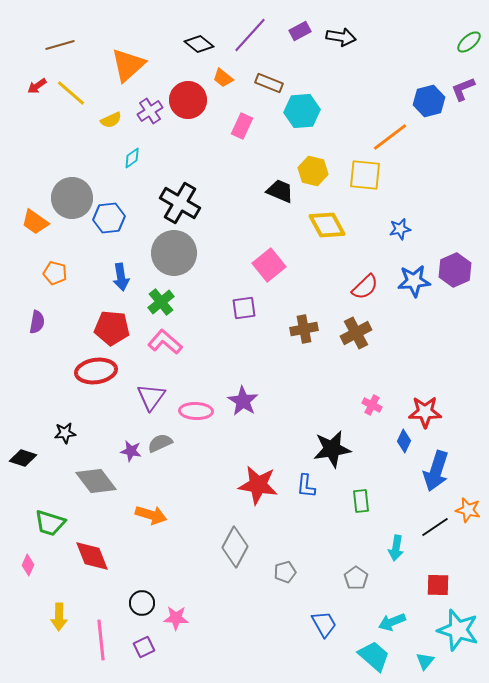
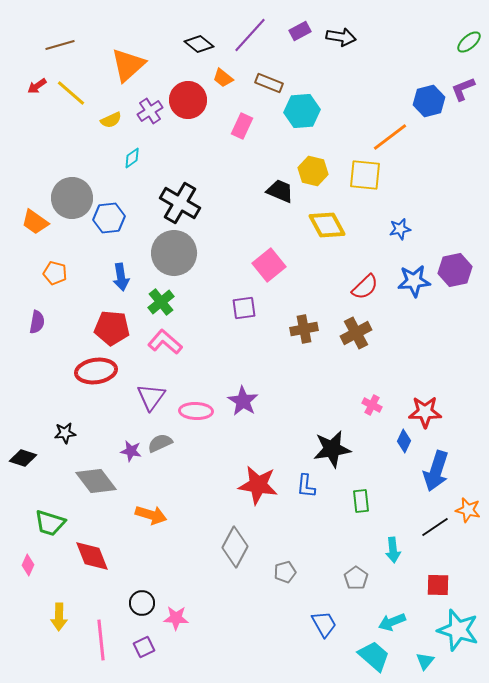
purple hexagon at (455, 270): rotated 12 degrees clockwise
cyan arrow at (396, 548): moved 3 px left, 2 px down; rotated 15 degrees counterclockwise
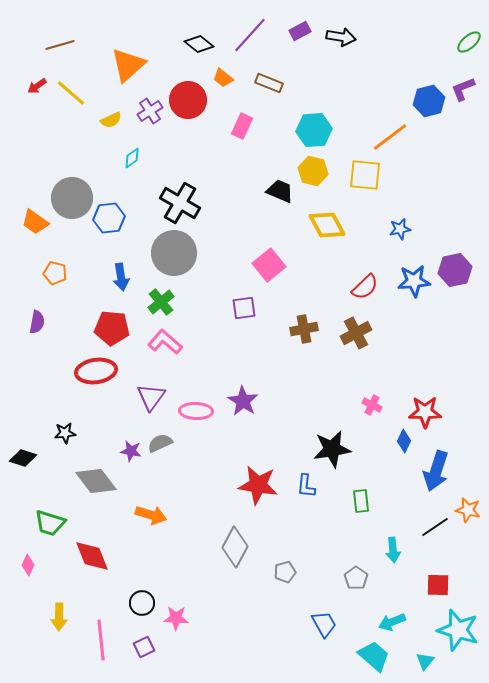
cyan hexagon at (302, 111): moved 12 px right, 19 px down
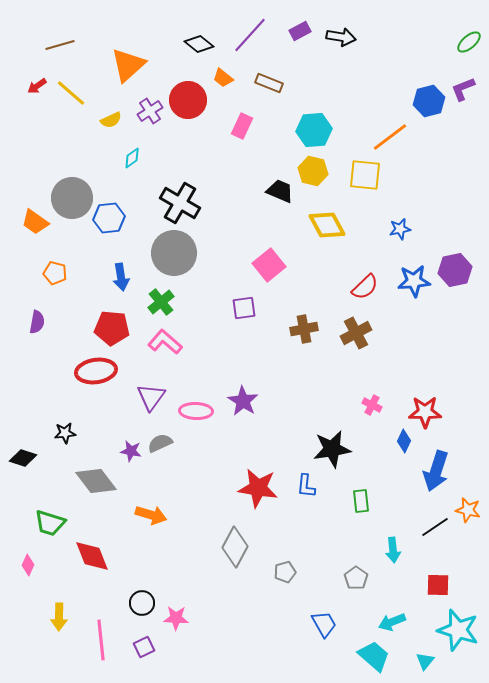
red star at (258, 485): moved 3 px down
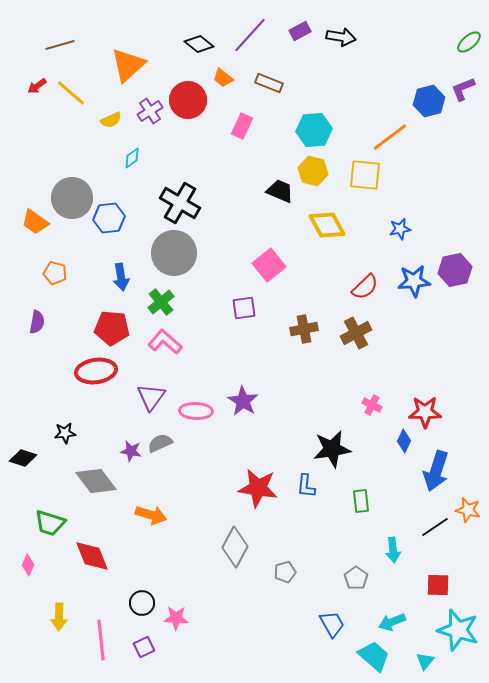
blue trapezoid at (324, 624): moved 8 px right
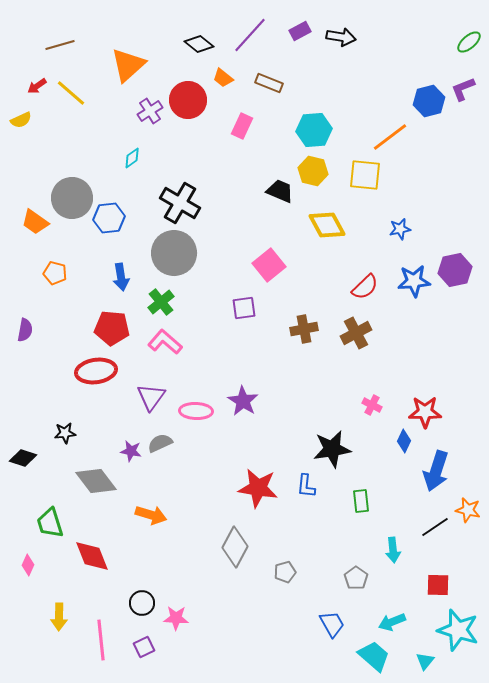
yellow semicircle at (111, 120): moved 90 px left
purple semicircle at (37, 322): moved 12 px left, 8 px down
green trapezoid at (50, 523): rotated 56 degrees clockwise
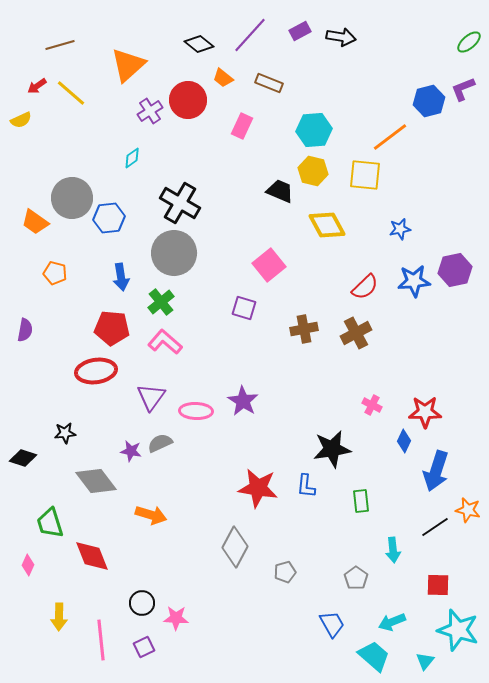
purple square at (244, 308): rotated 25 degrees clockwise
